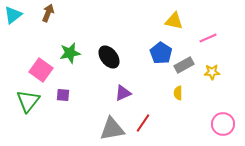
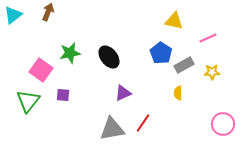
brown arrow: moved 1 px up
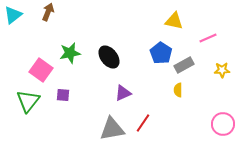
yellow star: moved 10 px right, 2 px up
yellow semicircle: moved 3 px up
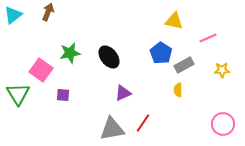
green triangle: moved 10 px left, 7 px up; rotated 10 degrees counterclockwise
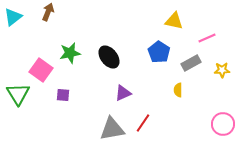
cyan triangle: moved 2 px down
pink line: moved 1 px left
blue pentagon: moved 2 px left, 1 px up
gray rectangle: moved 7 px right, 2 px up
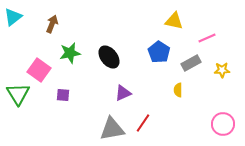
brown arrow: moved 4 px right, 12 px down
pink square: moved 2 px left
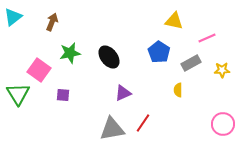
brown arrow: moved 2 px up
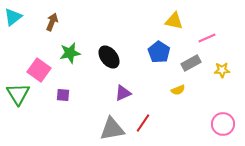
yellow semicircle: rotated 112 degrees counterclockwise
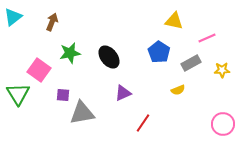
gray triangle: moved 30 px left, 16 px up
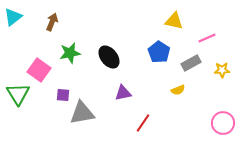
purple triangle: rotated 12 degrees clockwise
pink circle: moved 1 px up
